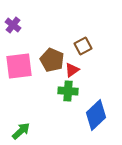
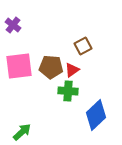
brown pentagon: moved 1 px left, 7 px down; rotated 20 degrees counterclockwise
green arrow: moved 1 px right, 1 px down
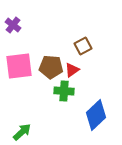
green cross: moved 4 px left
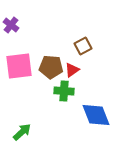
purple cross: moved 2 px left
blue diamond: rotated 68 degrees counterclockwise
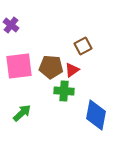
blue diamond: rotated 32 degrees clockwise
green arrow: moved 19 px up
